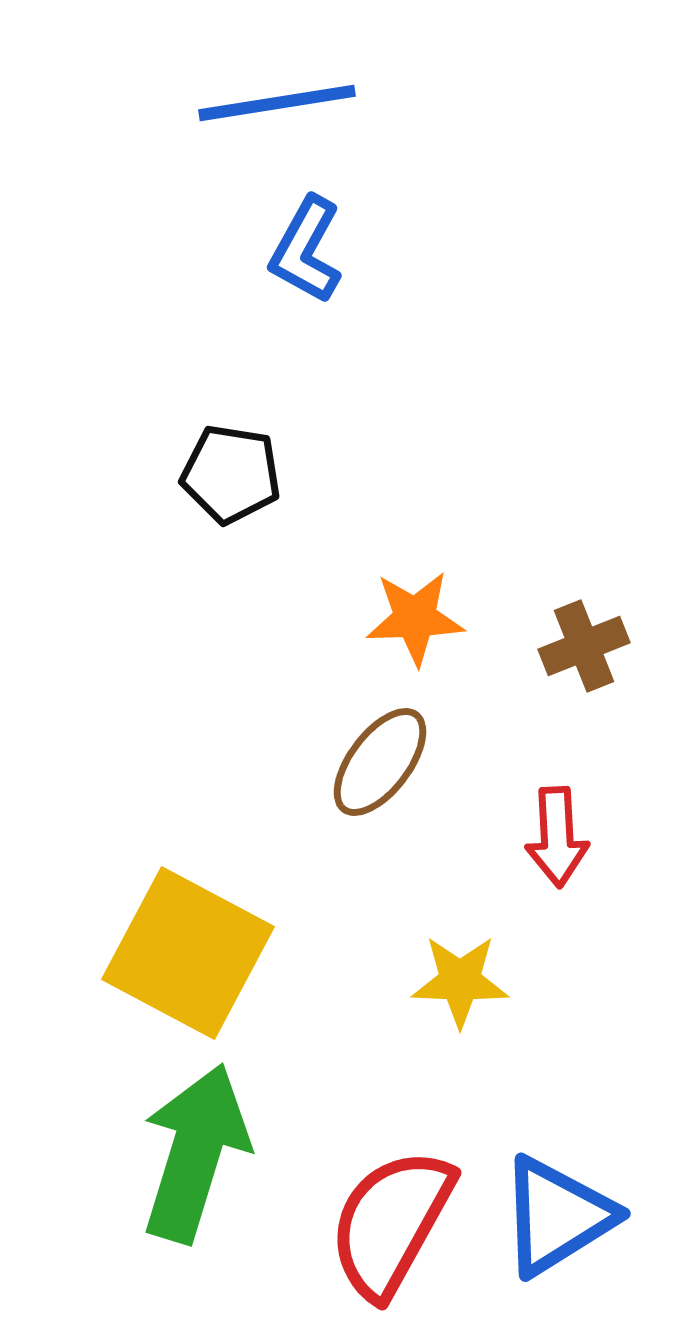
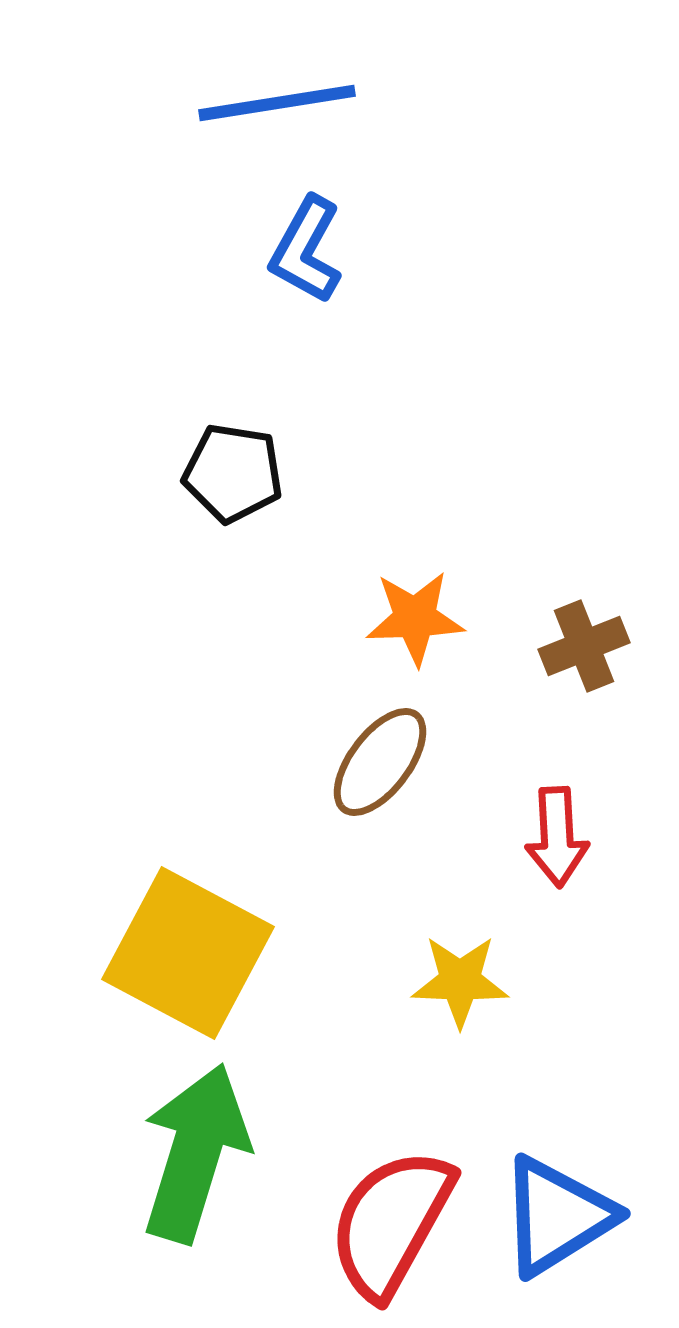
black pentagon: moved 2 px right, 1 px up
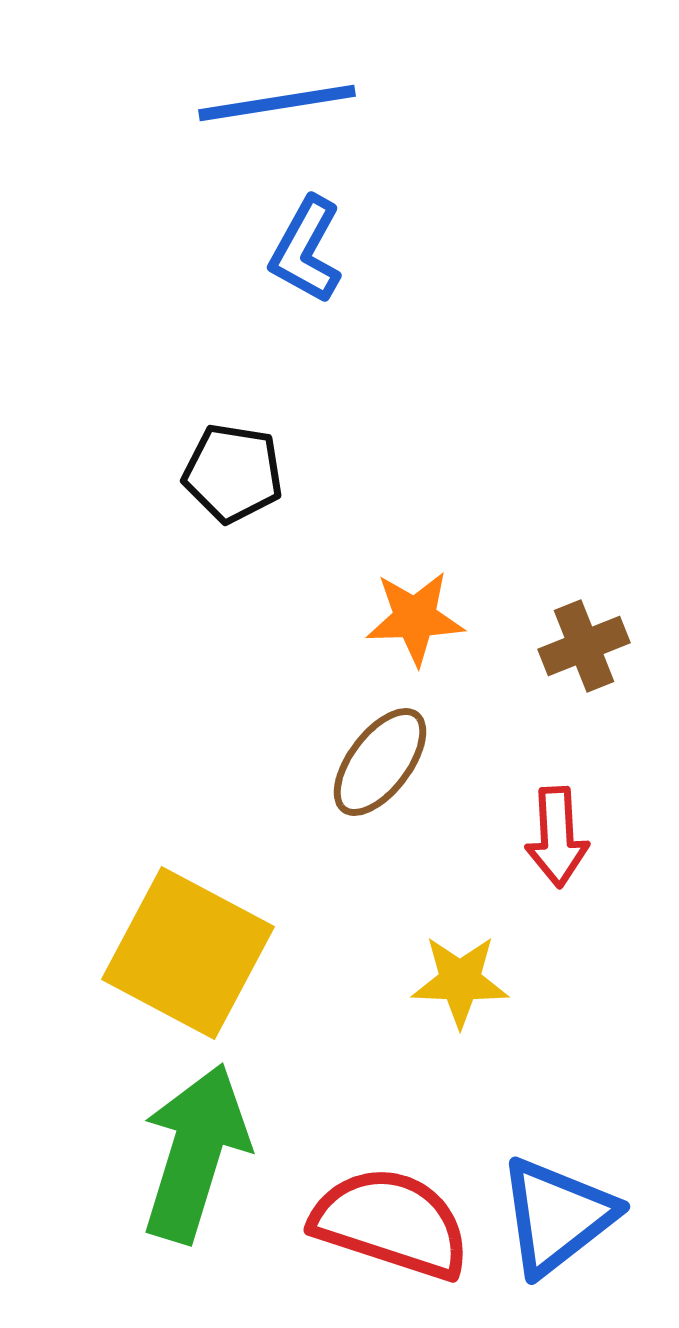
blue triangle: rotated 6 degrees counterclockwise
red semicircle: rotated 79 degrees clockwise
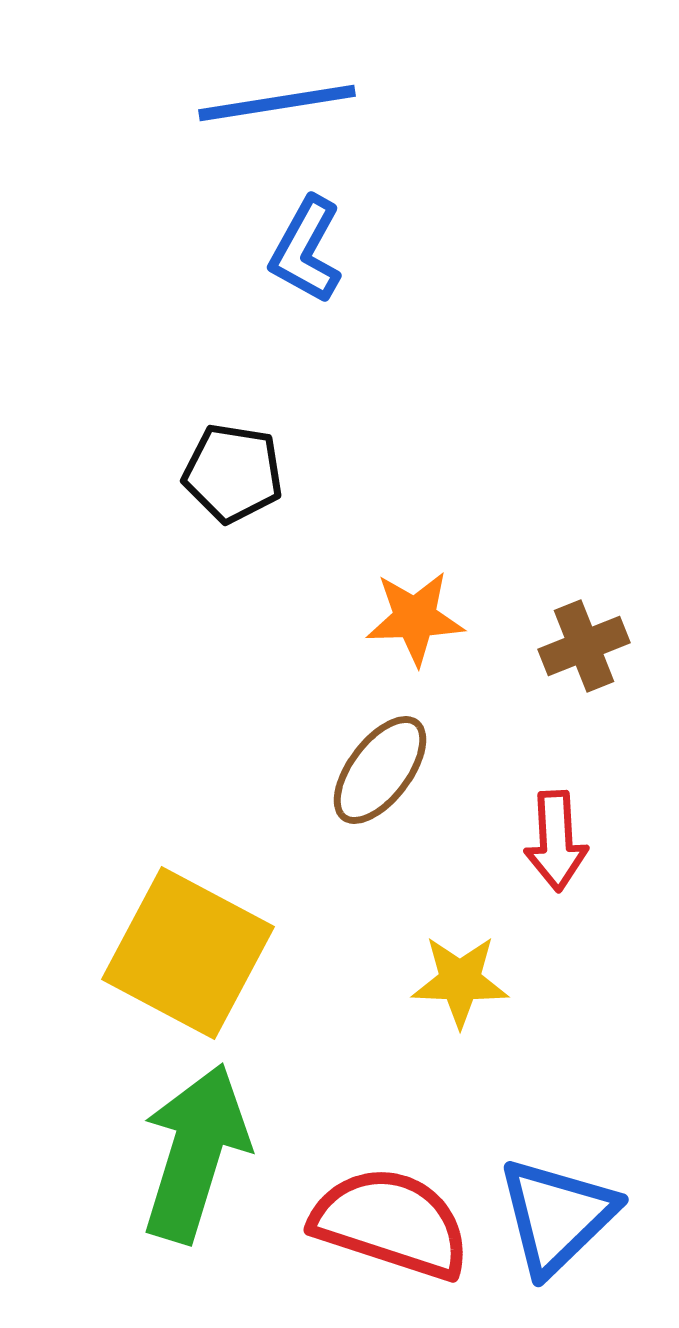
brown ellipse: moved 8 px down
red arrow: moved 1 px left, 4 px down
blue triangle: rotated 6 degrees counterclockwise
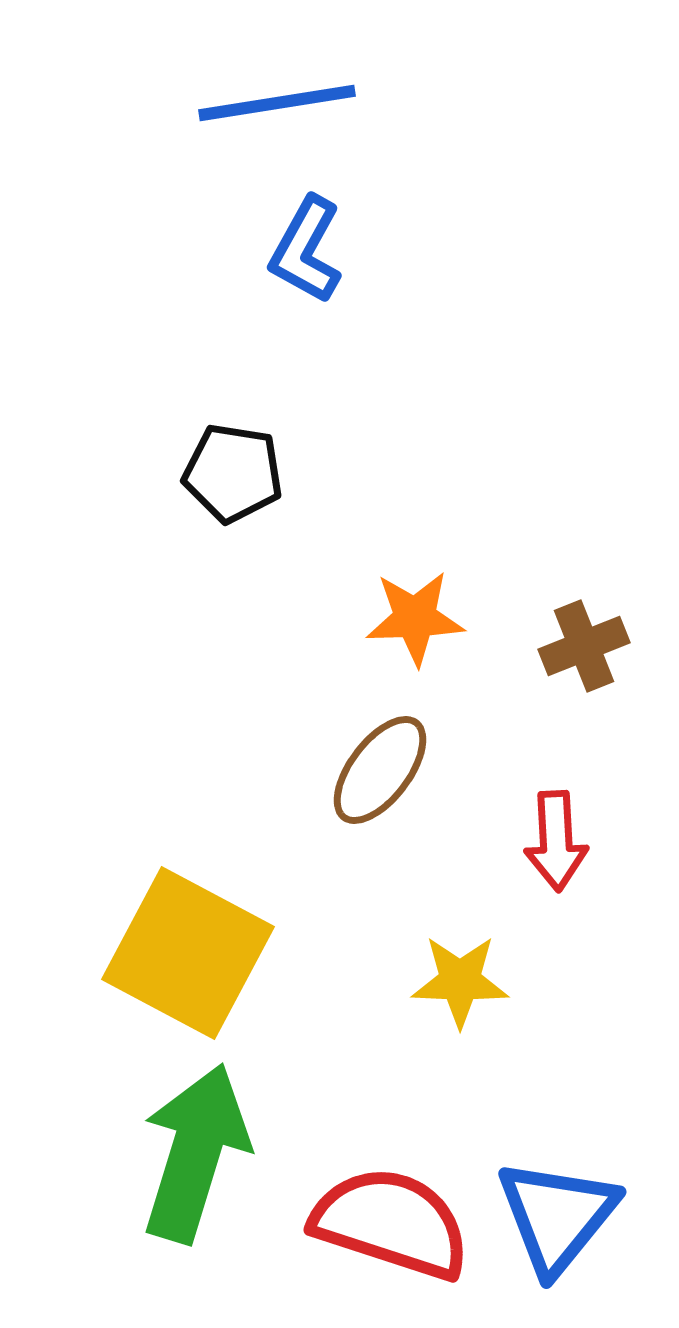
blue triangle: rotated 7 degrees counterclockwise
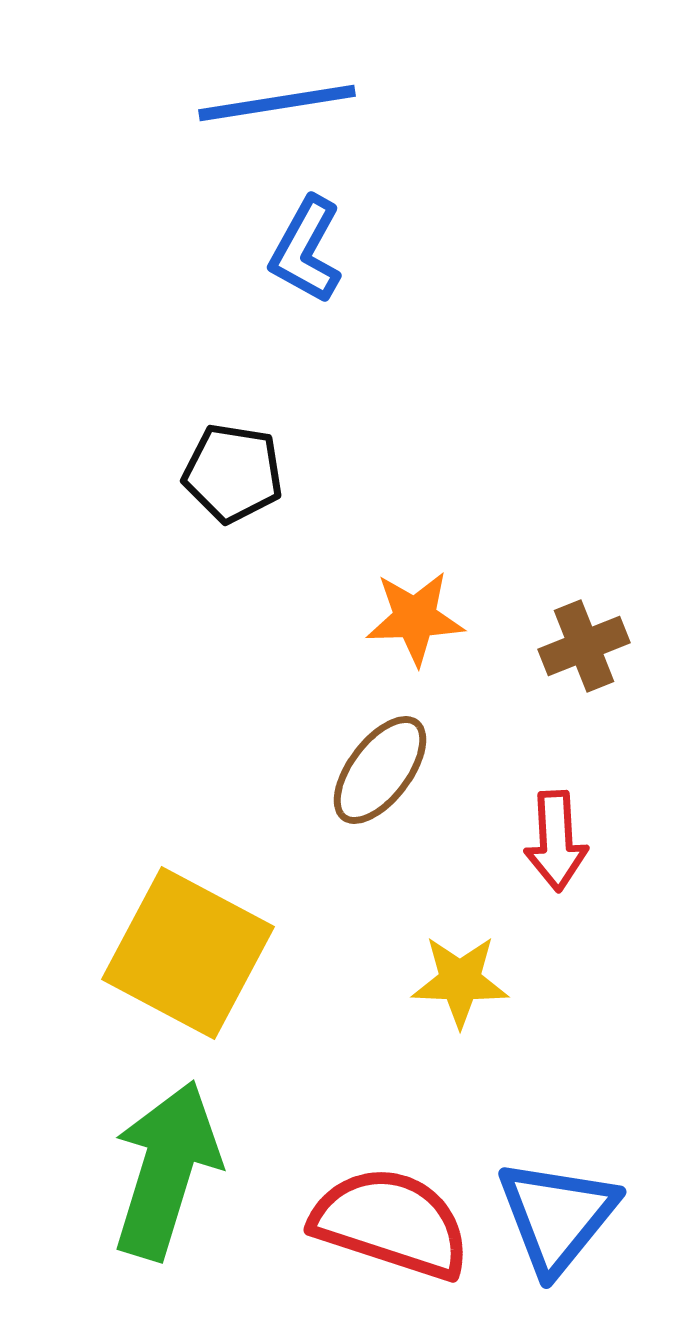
green arrow: moved 29 px left, 17 px down
